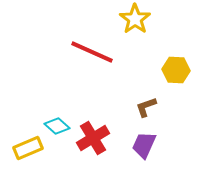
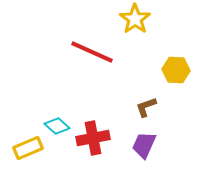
red cross: rotated 20 degrees clockwise
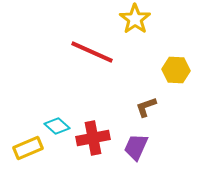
purple trapezoid: moved 8 px left, 2 px down
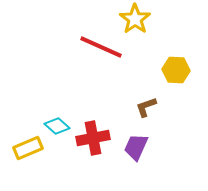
red line: moved 9 px right, 5 px up
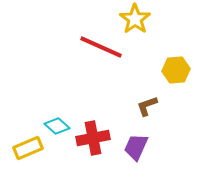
yellow hexagon: rotated 8 degrees counterclockwise
brown L-shape: moved 1 px right, 1 px up
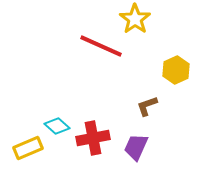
red line: moved 1 px up
yellow hexagon: rotated 20 degrees counterclockwise
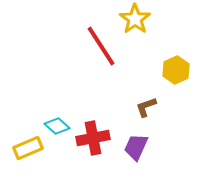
red line: rotated 33 degrees clockwise
brown L-shape: moved 1 px left, 1 px down
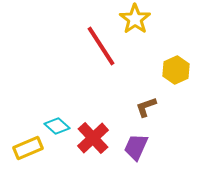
red cross: rotated 32 degrees counterclockwise
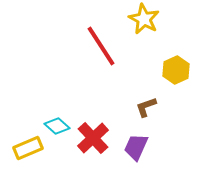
yellow star: moved 9 px right; rotated 8 degrees counterclockwise
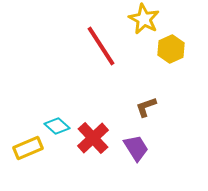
yellow hexagon: moved 5 px left, 21 px up
purple trapezoid: moved 1 px down; rotated 124 degrees clockwise
